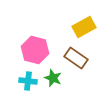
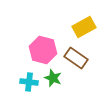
pink hexagon: moved 8 px right
cyan cross: moved 1 px right, 1 px down
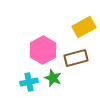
pink hexagon: rotated 16 degrees clockwise
brown rectangle: rotated 50 degrees counterclockwise
cyan cross: rotated 18 degrees counterclockwise
